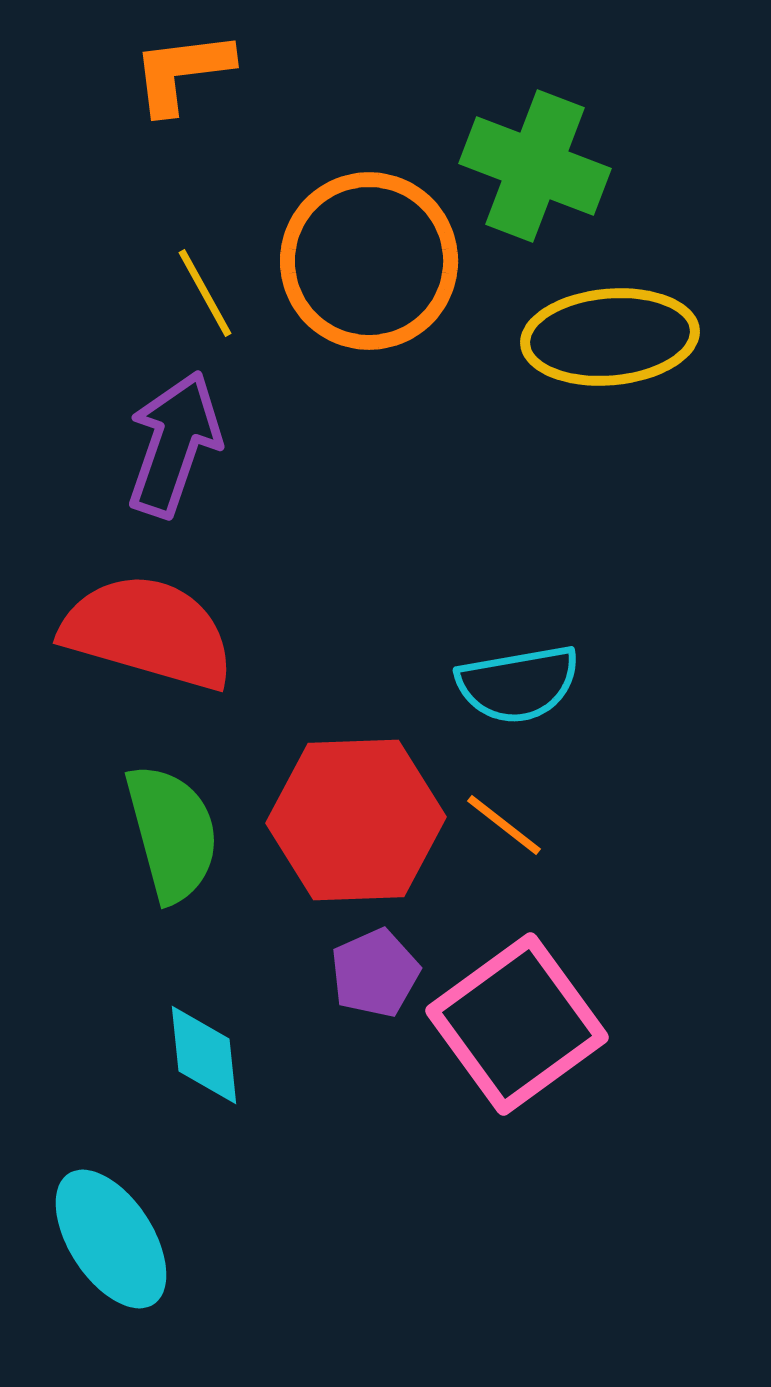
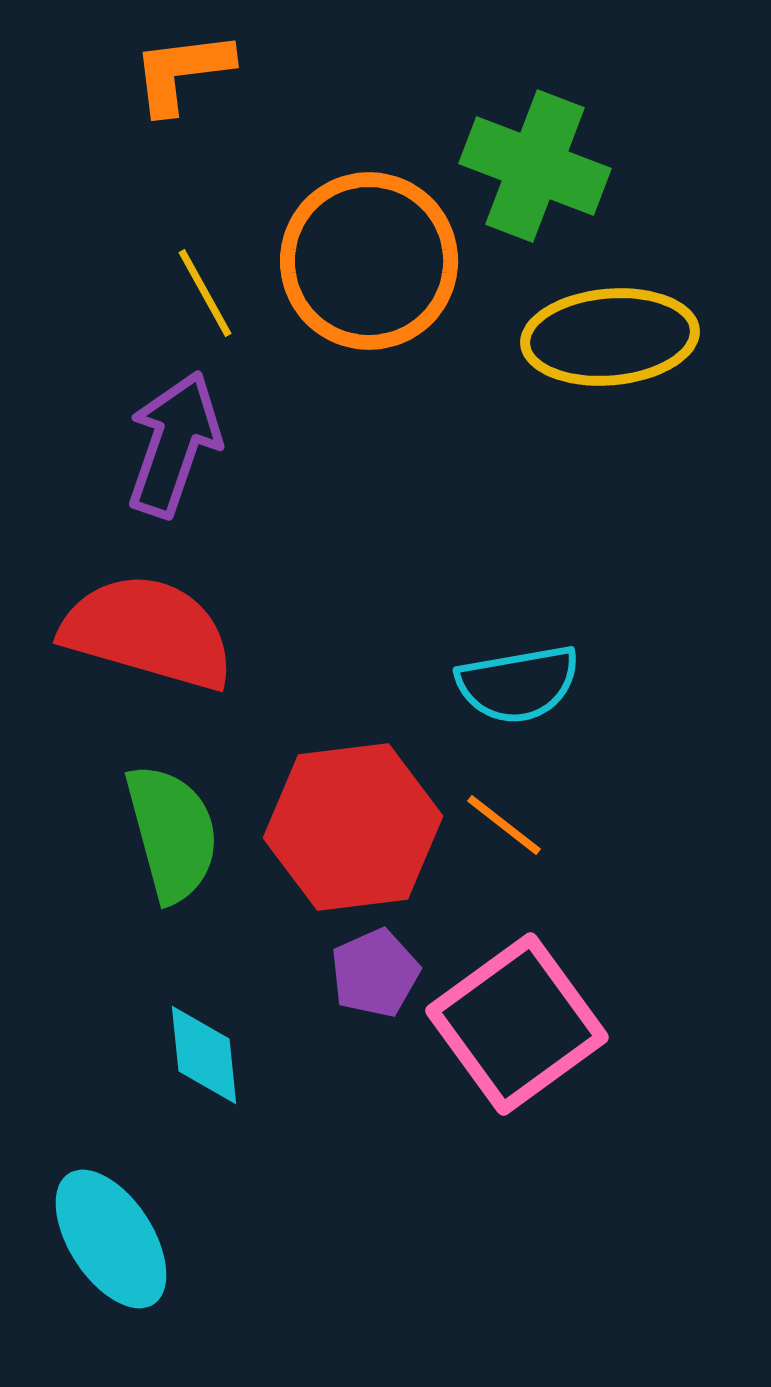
red hexagon: moved 3 px left, 7 px down; rotated 5 degrees counterclockwise
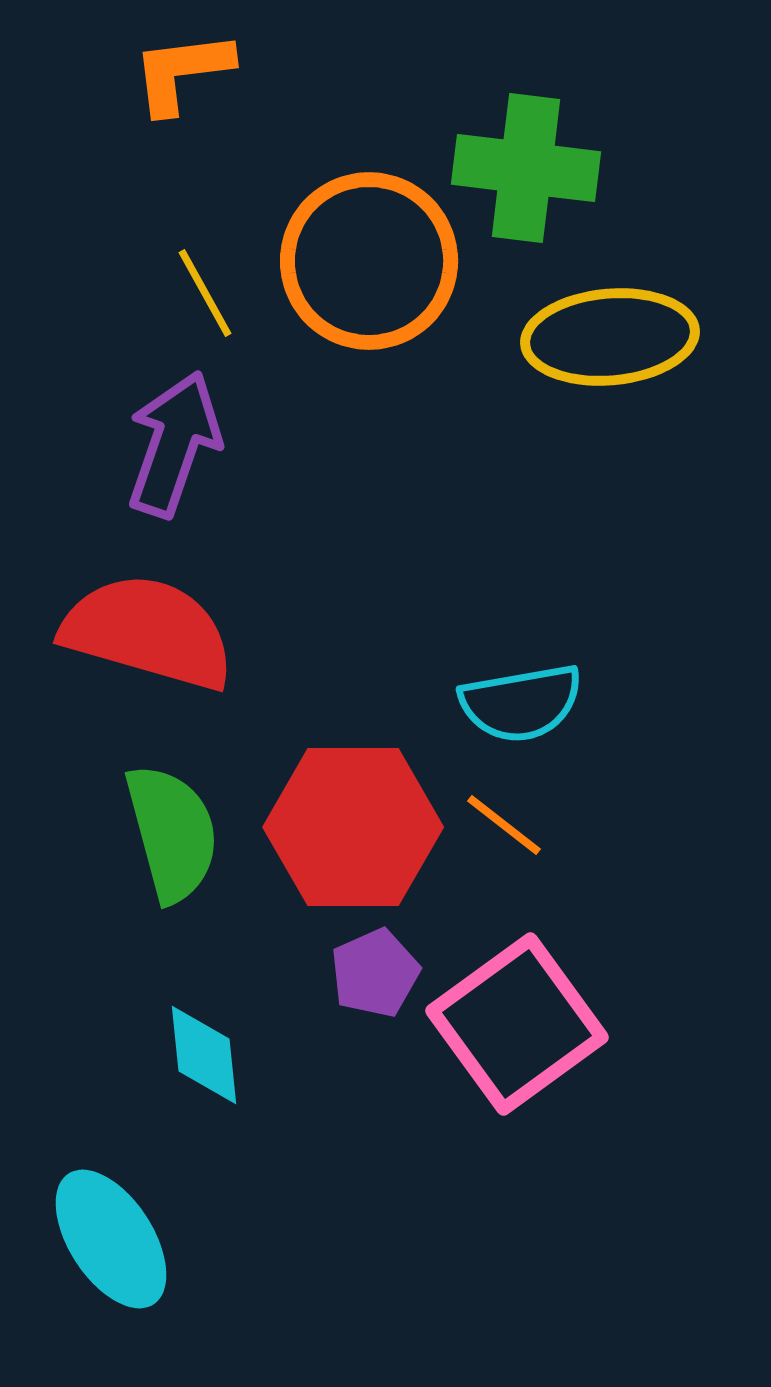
green cross: moved 9 px left, 2 px down; rotated 14 degrees counterclockwise
cyan semicircle: moved 3 px right, 19 px down
red hexagon: rotated 7 degrees clockwise
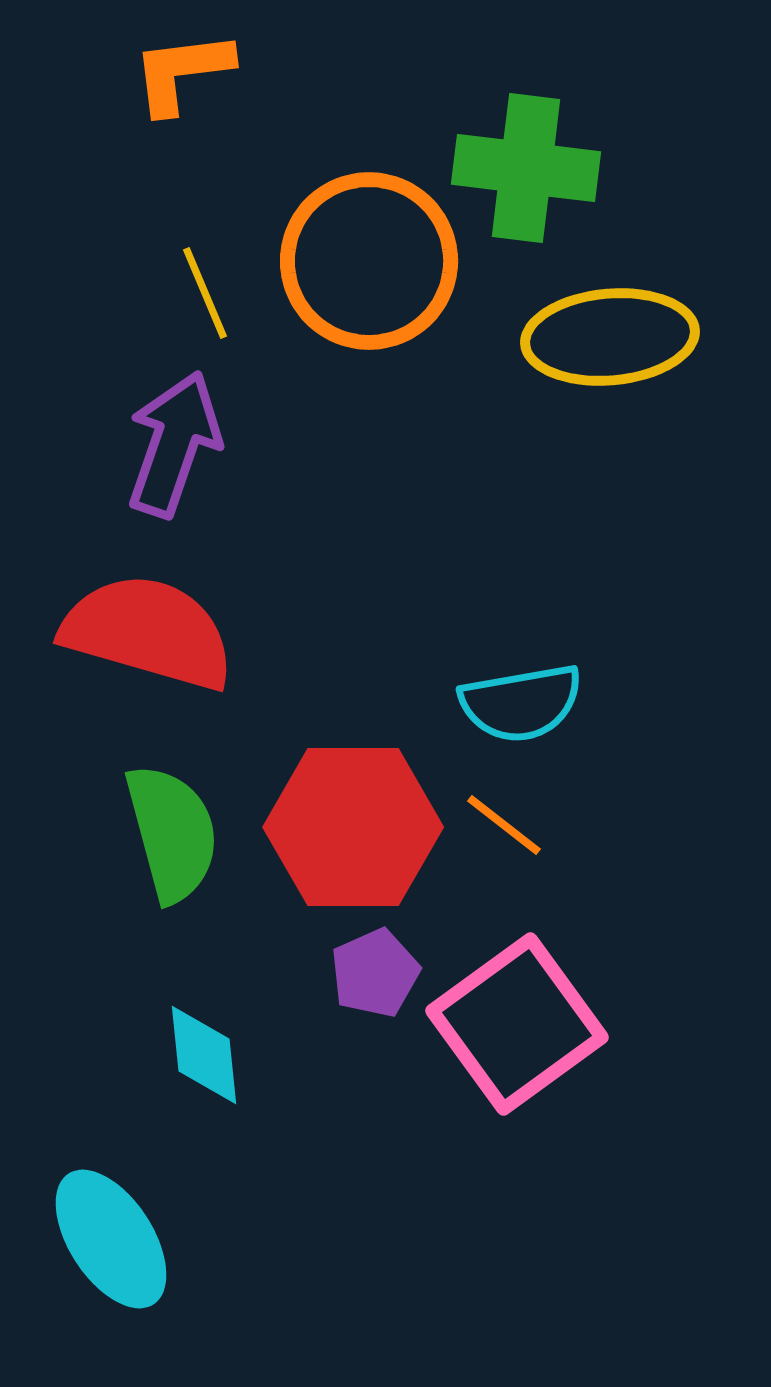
yellow line: rotated 6 degrees clockwise
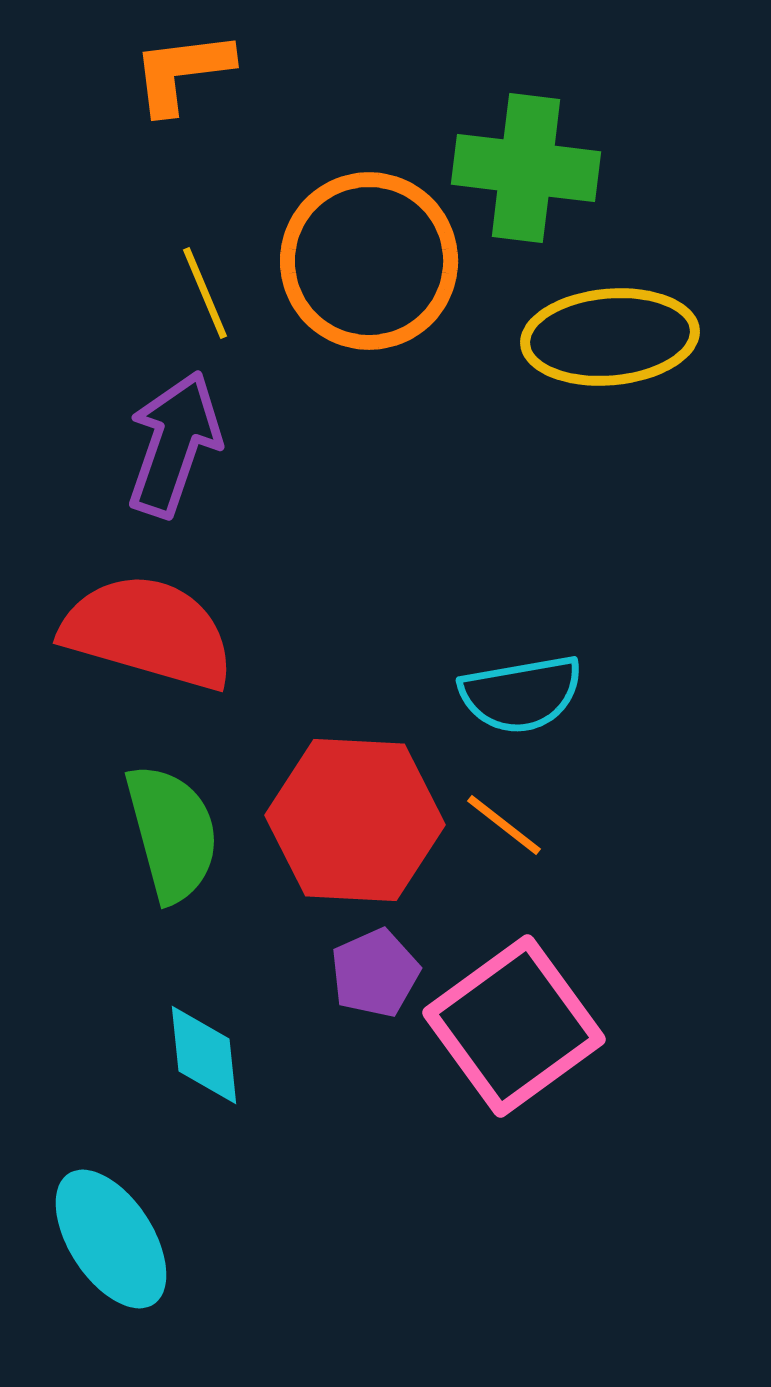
cyan semicircle: moved 9 px up
red hexagon: moved 2 px right, 7 px up; rotated 3 degrees clockwise
pink square: moved 3 px left, 2 px down
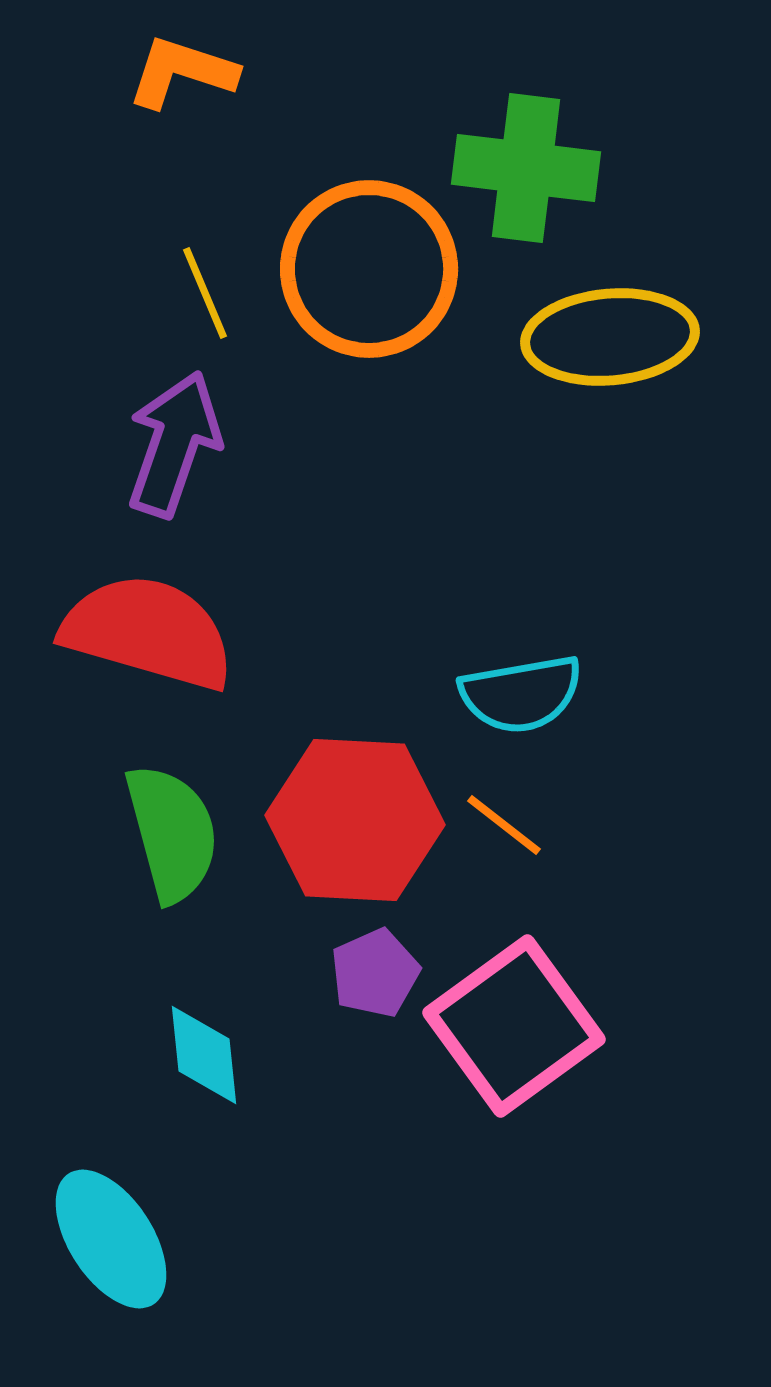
orange L-shape: rotated 25 degrees clockwise
orange circle: moved 8 px down
